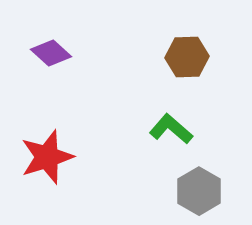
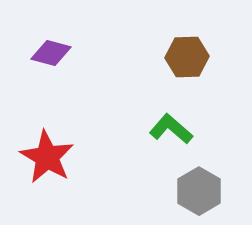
purple diamond: rotated 27 degrees counterclockwise
red star: rotated 24 degrees counterclockwise
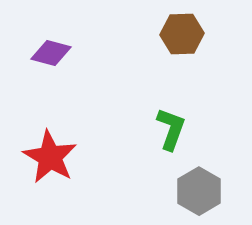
brown hexagon: moved 5 px left, 23 px up
green L-shape: rotated 69 degrees clockwise
red star: moved 3 px right
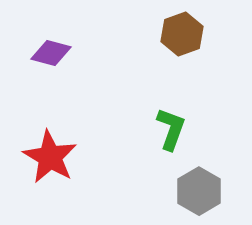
brown hexagon: rotated 18 degrees counterclockwise
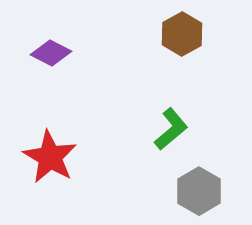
brown hexagon: rotated 9 degrees counterclockwise
purple diamond: rotated 12 degrees clockwise
green L-shape: rotated 30 degrees clockwise
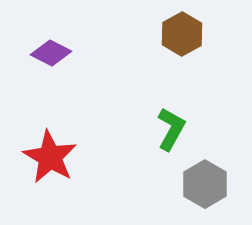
green L-shape: rotated 21 degrees counterclockwise
gray hexagon: moved 6 px right, 7 px up
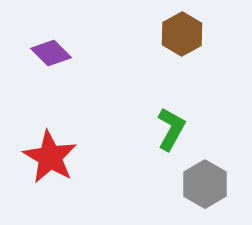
purple diamond: rotated 18 degrees clockwise
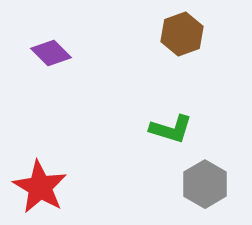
brown hexagon: rotated 9 degrees clockwise
green L-shape: rotated 78 degrees clockwise
red star: moved 10 px left, 30 px down
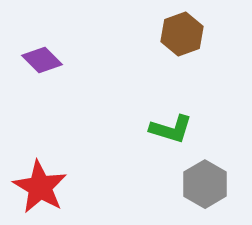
purple diamond: moved 9 px left, 7 px down
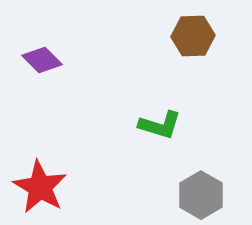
brown hexagon: moved 11 px right, 2 px down; rotated 18 degrees clockwise
green L-shape: moved 11 px left, 4 px up
gray hexagon: moved 4 px left, 11 px down
